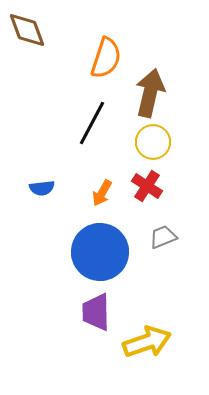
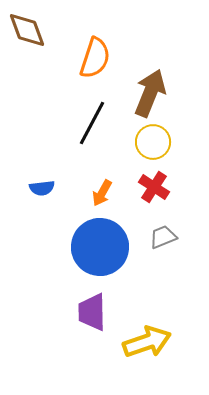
orange semicircle: moved 11 px left
brown arrow: rotated 9 degrees clockwise
red cross: moved 7 px right, 1 px down
blue circle: moved 5 px up
purple trapezoid: moved 4 px left
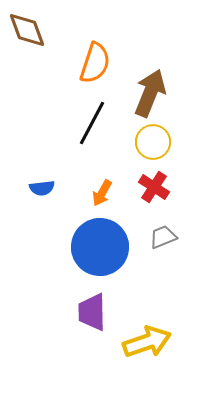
orange semicircle: moved 5 px down
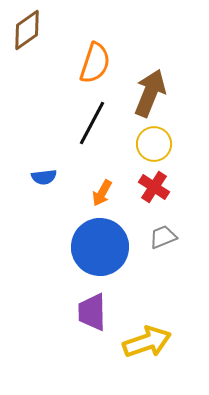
brown diamond: rotated 75 degrees clockwise
yellow circle: moved 1 px right, 2 px down
blue semicircle: moved 2 px right, 11 px up
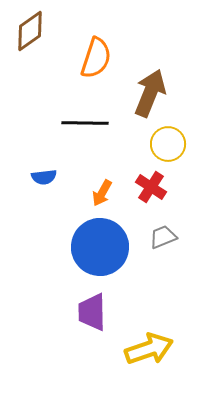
brown diamond: moved 3 px right, 1 px down
orange semicircle: moved 1 px right, 5 px up
black line: moved 7 px left; rotated 63 degrees clockwise
yellow circle: moved 14 px right
red cross: moved 3 px left
yellow arrow: moved 2 px right, 7 px down
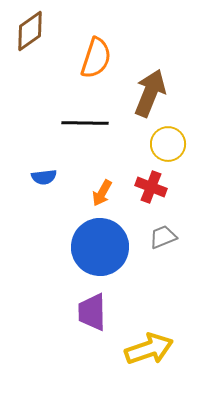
red cross: rotated 12 degrees counterclockwise
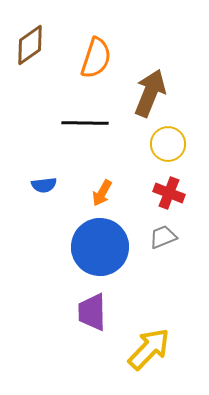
brown diamond: moved 14 px down
blue semicircle: moved 8 px down
red cross: moved 18 px right, 6 px down
yellow arrow: rotated 27 degrees counterclockwise
